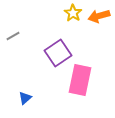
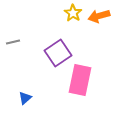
gray line: moved 6 px down; rotated 16 degrees clockwise
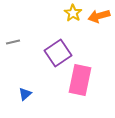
blue triangle: moved 4 px up
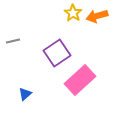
orange arrow: moved 2 px left
gray line: moved 1 px up
purple square: moved 1 px left
pink rectangle: rotated 36 degrees clockwise
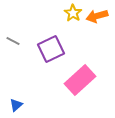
gray line: rotated 40 degrees clockwise
purple square: moved 6 px left, 4 px up; rotated 8 degrees clockwise
blue triangle: moved 9 px left, 11 px down
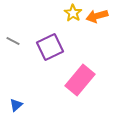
purple square: moved 1 px left, 2 px up
pink rectangle: rotated 8 degrees counterclockwise
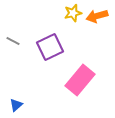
yellow star: rotated 24 degrees clockwise
